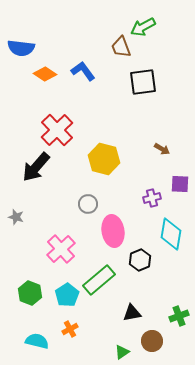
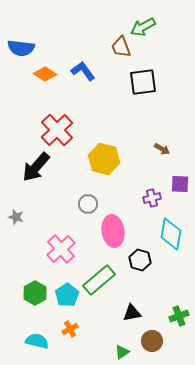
black hexagon: rotated 20 degrees counterclockwise
green hexagon: moved 5 px right; rotated 10 degrees clockwise
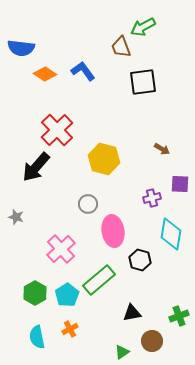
cyan semicircle: moved 4 px up; rotated 115 degrees counterclockwise
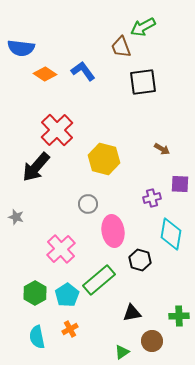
green cross: rotated 18 degrees clockwise
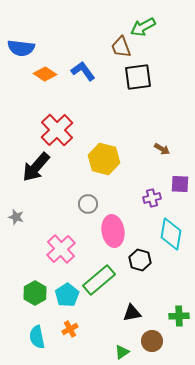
black square: moved 5 px left, 5 px up
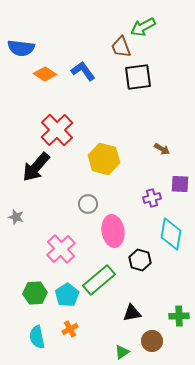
green hexagon: rotated 25 degrees clockwise
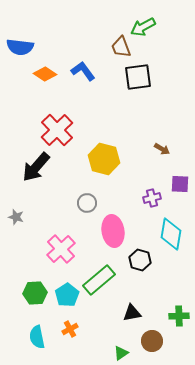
blue semicircle: moved 1 px left, 1 px up
gray circle: moved 1 px left, 1 px up
green triangle: moved 1 px left, 1 px down
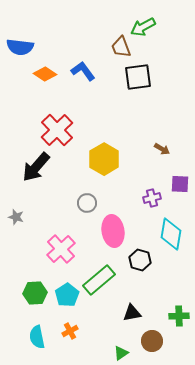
yellow hexagon: rotated 16 degrees clockwise
orange cross: moved 2 px down
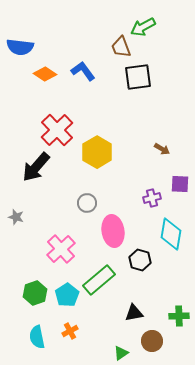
yellow hexagon: moved 7 px left, 7 px up
green hexagon: rotated 15 degrees counterclockwise
black triangle: moved 2 px right
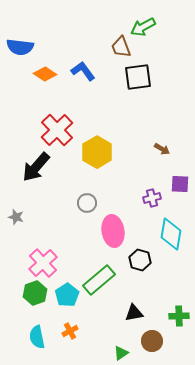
pink cross: moved 18 px left, 14 px down
